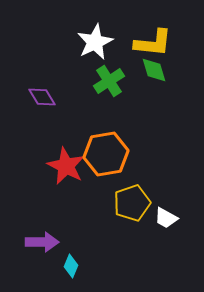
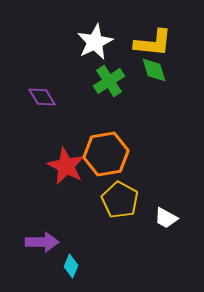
yellow pentagon: moved 12 px left, 3 px up; rotated 24 degrees counterclockwise
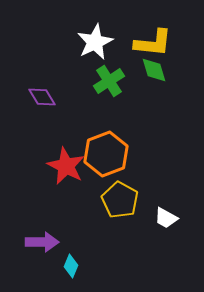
orange hexagon: rotated 12 degrees counterclockwise
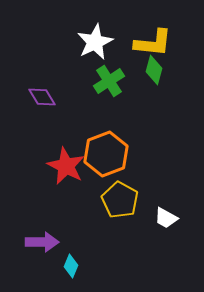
green diamond: rotated 32 degrees clockwise
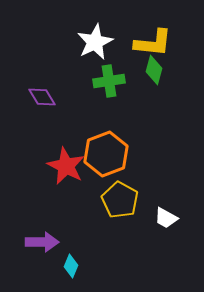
green cross: rotated 24 degrees clockwise
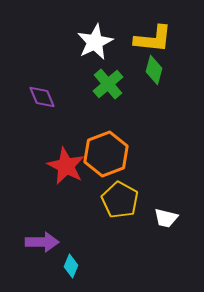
yellow L-shape: moved 4 px up
green cross: moved 1 px left, 3 px down; rotated 32 degrees counterclockwise
purple diamond: rotated 8 degrees clockwise
white trapezoid: rotated 15 degrees counterclockwise
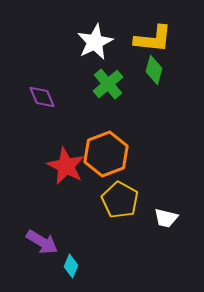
purple arrow: rotated 32 degrees clockwise
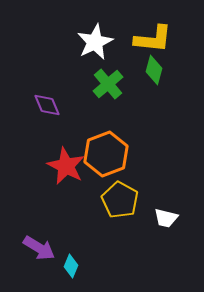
purple diamond: moved 5 px right, 8 px down
purple arrow: moved 3 px left, 6 px down
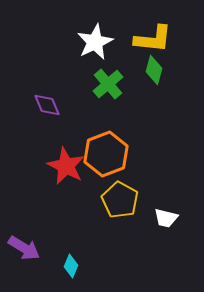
purple arrow: moved 15 px left
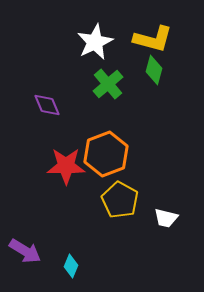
yellow L-shape: rotated 9 degrees clockwise
red star: rotated 27 degrees counterclockwise
purple arrow: moved 1 px right, 3 px down
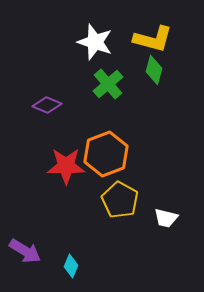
white star: rotated 27 degrees counterclockwise
purple diamond: rotated 44 degrees counterclockwise
